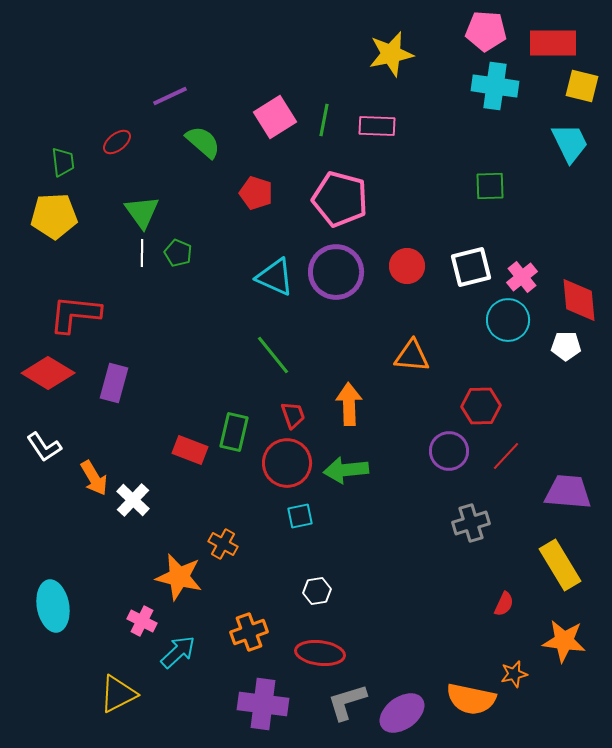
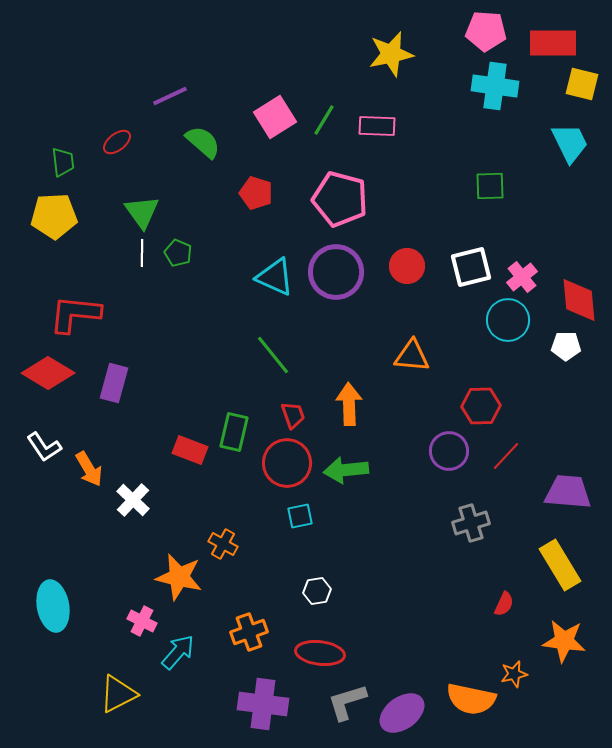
yellow square at (582, 86): moved 2 px up
green line at (324, 120): rotated 20 degrees clockwise
orange arrow at (94, 478): moved 5 px left, 9 px up
cyan arrow at (178, 652): rotated 6 degrees counterclockwise
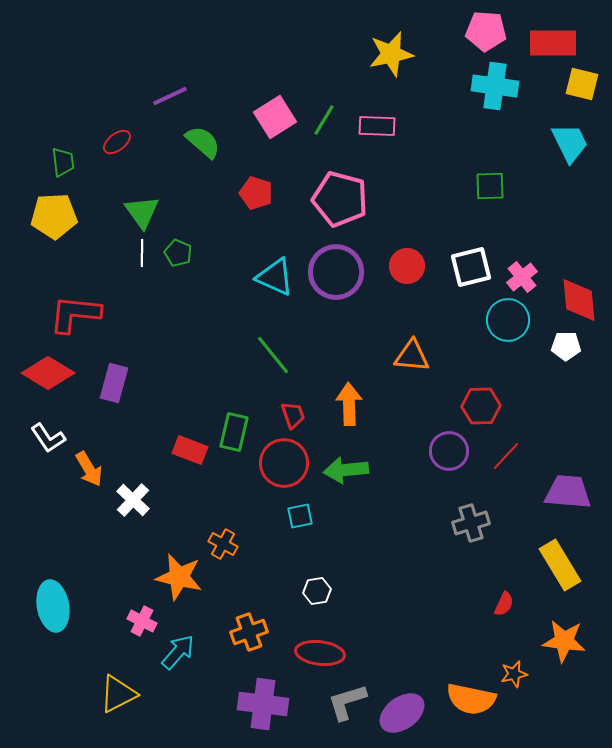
white L-shape at (44, 447): moved 4 px right, 9 px up
red circle at (287, 463): moved 3 px left
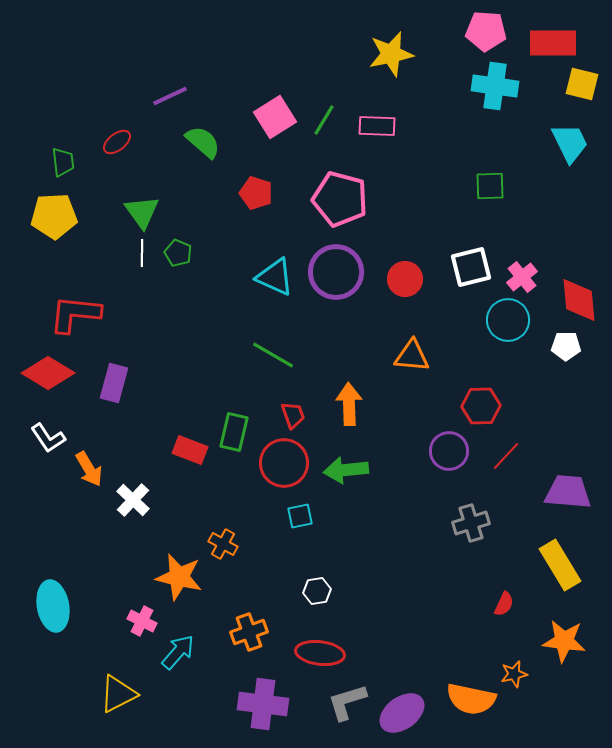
red circle at (407, 266): moved 2 px left, 13 px down
green line at (273, 355): rotated 21 degrees counterclockwise
